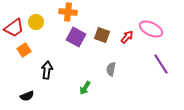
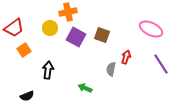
orange cross: rotated 18 degrees counterclockwise
yellow circle: moved 14 px right, 6 px down
red arrow: moved 1 px left, 20 px down; rotated 24 degrees counterclockwise
black arrow: moved 1 px right
green arrow: rotated 80 degrees clockwise
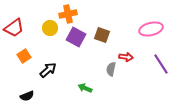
orange cross: moved 2 px down
pink ellipse: rotated 40 degrees counterclockwise
orange square: moved 6 px down
red arrow: rotated 80 degrees clockwise
black arrow: rotated 42 degrees clockwise
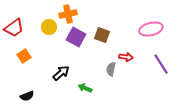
yellow circle: moved 1 px left, 1 px up
black arrow: moved 13 px right, 3 px down
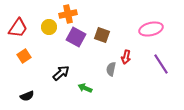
red trapezoid: moved 4 px right; rotated 20 degrees counterclockwise
red arrow: rotated 96 degrees clockwise
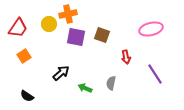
yellow circle: moved 3 px up
purple square: rotated 18 degrees counterclockwise
red arrow: rotated 24 degrees counterclockwise
purple line: moved 6 px left, 10 px down
gray semicircle: moved 14 px down
black semicircle: rotated 56 degrees clockwise
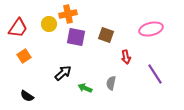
brown square: moved 4 px right
black arrow: moved 2 px right
